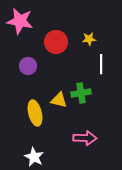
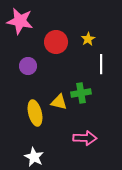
yellow star: moved 1 px left; rotated 24 degrees counterclockwise
yellow triangle: moved 2 px down
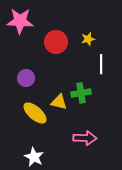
pink star: rotated 8 degrees counterclockwise
yellow star: rotated 16 degrees clockwise
purple circle: moved 2 px left, 12 px down
yellow ellipse: rotated 35 degrees counterclockwise
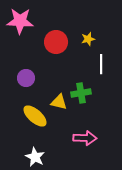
yellow ellipse: moved 3 px down
white star: moved 1 px right
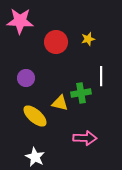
white line: moved 12 px down
yellow triangle: moved 1 px right, 1 px down
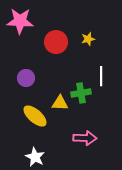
yellow triangle: rotated 12 degrees counterclockwise
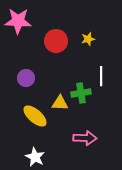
pink star: moved 2 px left
red circle: moved 1 px up
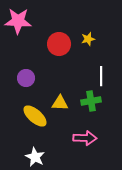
red circle: moved 3 px right, 3 px down
green cross: moved 10 px right, 8 px down
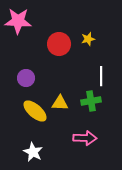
yellow ellipse: moved 5 px up
white star: moved 2 px left, 5 px up
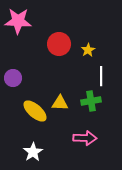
yellow star: moved 11 px down; rotated 16 degrees counterclockwise
purple circle: moved 13 px left
white star: rotated 12 degrees clockwise
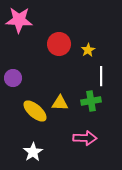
pink star: moved 1 px right, 1 px up
